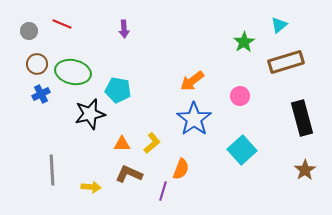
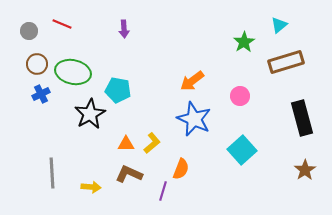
black star: rotated 16 degrees counterclockwise
blue star: rotated 12 degrees counterclockwise
orange triangle: moved 4 px right
gray line: moved 3 px down
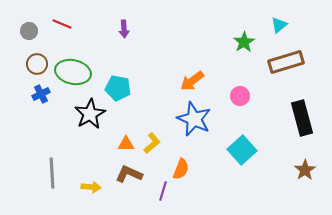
cyan pentagon: moved 2 px up
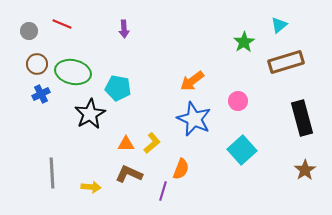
pink circle: moved 2 px left, 5 px down
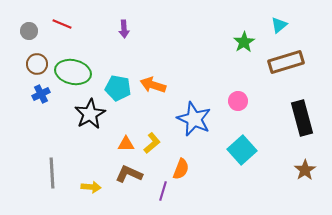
orange arrow: moved 39 px left, 4 px down; rotated 55 degrees clockwise
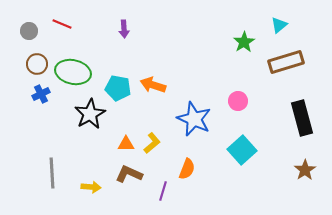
orange semicircle: moved 6 px right
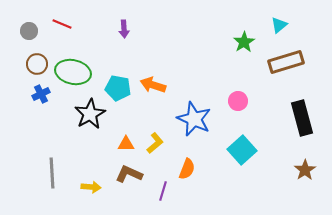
yellow L-shape: moved 3 px right
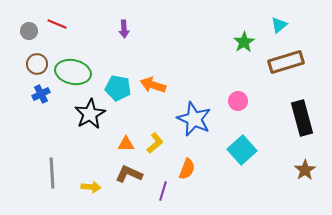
red line: moved 5 px left
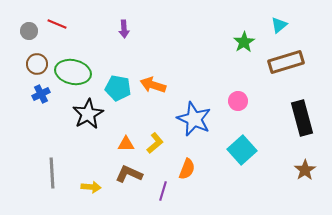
black star: moved 2 px left
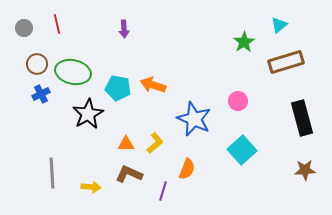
red line: rotated 54 degrees clockwise
gray circle: moved 5 px left, 3 px up
brown star: rotated 30 degrees clockwise
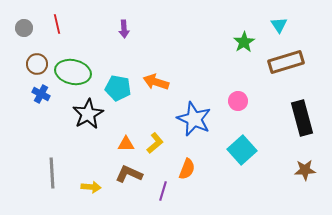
cyan triangle: rotated 24 degrees counterclockwise
orange arrow: moved 3 px right, 3 px up
blue cross: rotated 36 degrees counterclockwise
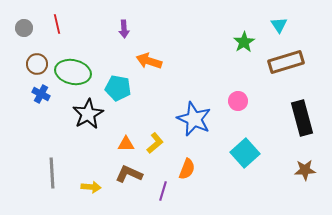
orange arrow: moved 7 px left, 21 px up
cyan square: moved 3 px right, 3 px down
